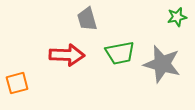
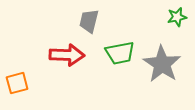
gray trapezoid: moved 2 px right, 2 px down; rotated 30 degrees clockwise
gray star: rotated 18 degrees clockwise
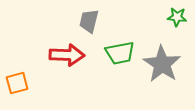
green star: rotated 18 degrees clockwise
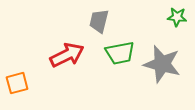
gray trapezoid: moved 10 px right
red arrow: rotated 28 degrees counterclockwise
gray star: rotated 18 degrees counterclockwise
